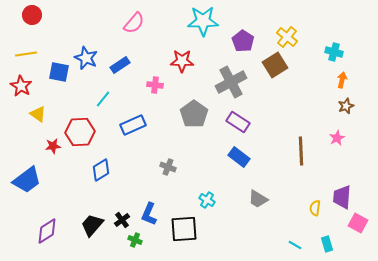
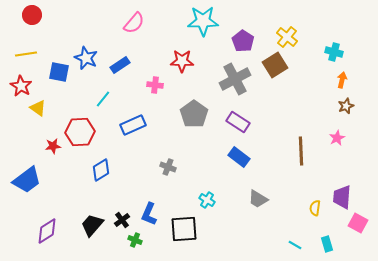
gray cross at (231, 82): moved 4 px right, 3 px up
yellow triangle at (38, 114): moved 6 px up
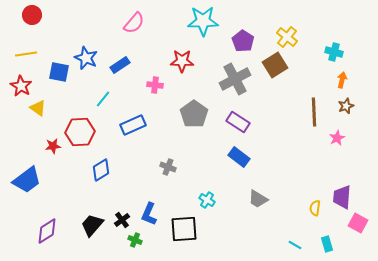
brown line at (301, 151): moved 13 px right, 39 px up
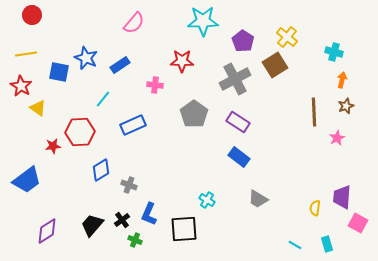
gray cross at (168, 167): moved 39 px left, 18 px down
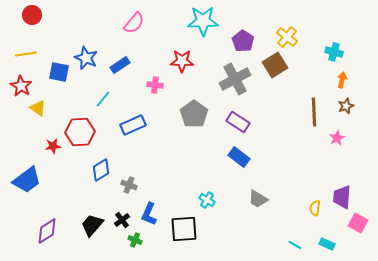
cyan rectangle at (327, 244): rotated 49 degrees counterclockwise
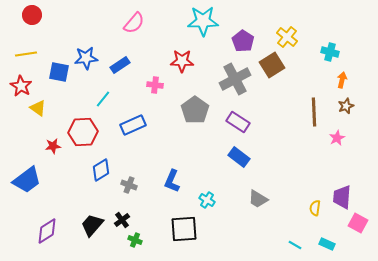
cyan cross at (334, 52): moved 4 px left
blue star at (86, 58): rotated 30 degrees counterclockwise
brown square at (275, 65): moved 3 px left
gray pentagon at (194, 114): moved 1 px right, 4 px up
red hexagon at (80, 132): moved 3 px right
blue L-shape at (149, 214): moved 23 px right, 33 px up
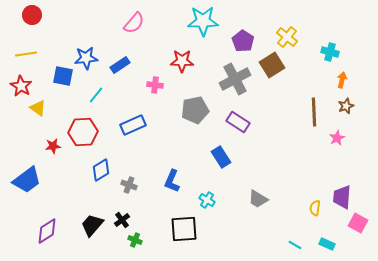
blue square at (59, 72): moved 4 px right, 4 px down
cyan line at (103, 99): moved 7 px left, 4 px up
gray pentagon at (195, 110): rotated 24 degrees clockwise
blue rectangle at (239, 157): moved 18 px left; rotated 20 degrees clockwise
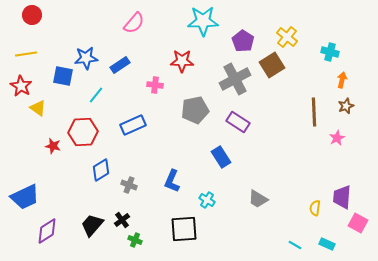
red star at (53, 146): rotated 21 degrees clockwise
blue trapezoid at (27, 180): moved 2 px left, 17 px down; rotated 12 degrees clockwise
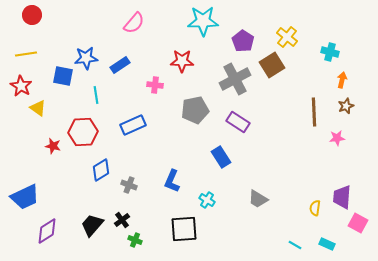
cyan line at (96, 95): rotated 48 degrees counterclockwise
pink star at (337, 138): rotated 21 degrees clockwise
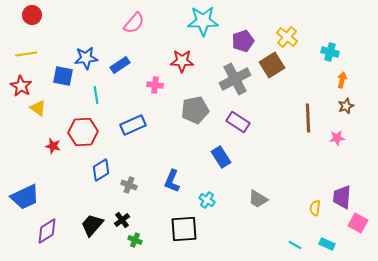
purple pentagon at (243, 41): rotated 20 degrees clockwise
brown line at (314, 112): moved 6 px left, 6 px down
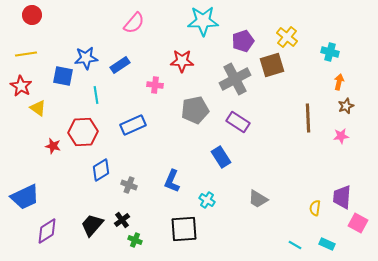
brown square at (272, 65): rotated 15 degrees clockwise
orange arrow at (342, 80): moved 3 px left, 2 px down
pink star at (337, 138): moved 4 px right, 2 px up
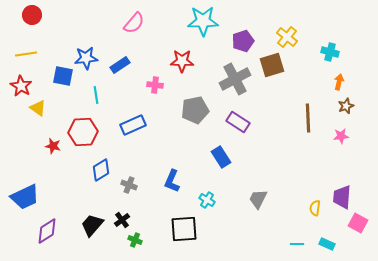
gray trapezoid at (258, 199): rotated 85 degrees clockwise
cyan line at (295, 245): moved 2 px right, 1 px up; rotated 32 degrees counterclockwise
